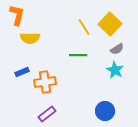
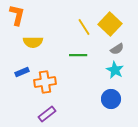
yellow semicircle: moved 3 px right, 4 px down
blue circle: moved 6 px right, 12 px up
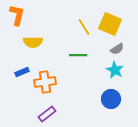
yellow square: rotated 20 degrees counterclockwise
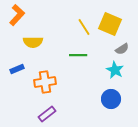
orange L-shape: rotated 30 degrees clockwise
gray semicircle: moved 5 px right
blue rectangle: moved 5 px left, 3 px up
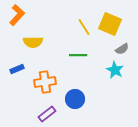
blue circle: moved 36 px left
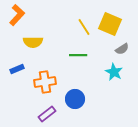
cyan star: moved 1 px left, 2 px down
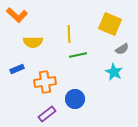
orange L-shape: rotated 90 degrees clockwise
yellow line: moved 15 px left, 7 px down; rotated 30 degrees clockwise
green line: rotated 12 degrees counterclockwise
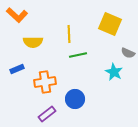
gray semicircle: moved 6 px right, 4 px down; rotated 56 degrees clockwise
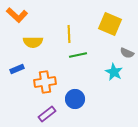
gray semicircle: moved 1 px left
